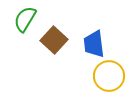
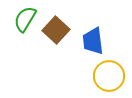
brown square: moved 2 px right, 10 px up
blue trapezoid: moved 1 px left, 3 px up
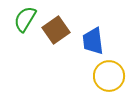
brown square: rotated 12 degrees clockwise
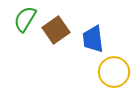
blue trapezoid: moved 2 px up
yellow circle: moved 5 px right, 4 px up
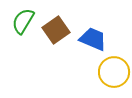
green semicircle: moved 2 px left, 2 px down
blue trapezoid: rotated 120 degrees clockwise
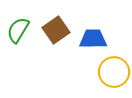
green semicircle: moved 5 px left, 9 px down
blue trapezoid: rotated 24 degrees counterclockwise
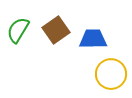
yellow circle: moved 3 px left, 2 px down
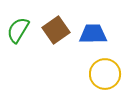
blue trapezoid: moved 5 px up
yellow circle: moved 6 px left
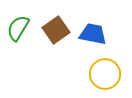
green semicircle: moved 2 px up
blue trapezoid: rotated 12 degrees clockwise
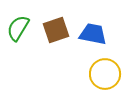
brown square: rotated 16 degrees clockwise
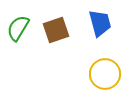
blue trapezoid: moved 7 px right, 11 px up; rotated 64 degrees clockwise
